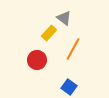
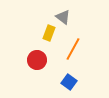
gray triangle: moved 1 px left, 1 px up
yellow rectangle: rotated 21 degrees counterclockwise
blue square: moved 5 px up
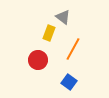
red circle: moved 1 px right
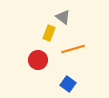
orange line: rotated 45 degrees clockwise
blue square: moved 1 px left, 2 px down
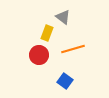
yellow rectangle: moved 2 px left
red circle: moved 1 px right, 5 px up
blue square: moved 3 px left, 3 px up
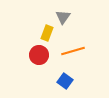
gray triangle: rotated 28 degrees clockwise
orange line: moved 2 px down
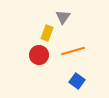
blue square: moved 12 px right
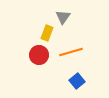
orange line: moved 2 px left, 1 px down
blue square: rotated 14 degrees clockwise
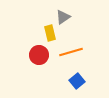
gray triangle: rotated 21 degrees clockwise
yellow rectangle: moved 3 px right; rotated 35 degrees counterclockwise
